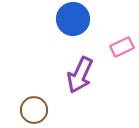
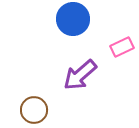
purple arrow: rotated 24 degrees clockwise
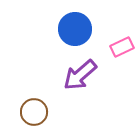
blue circle: moved 2 px right, 10 px down
brown circle: moved 2 px down
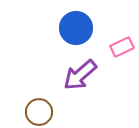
blue circle: moved 1 px right, 1 px up
brown circle: moved 5 px right
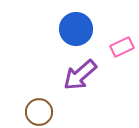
blue circle: moved 1 px down
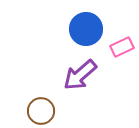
blue circle: moved 10 px right
brown circle: moved 2 px right, 1 px up
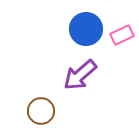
pink rectangle: moved 12 px up
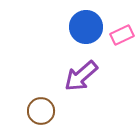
blue circle: moved 2 px up
purple arrow: moved 1 px right, 1 px down
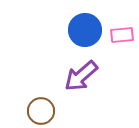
blue circle: moved 1 px left, 3 px down
pink rectangle: rotated 20 degrees clockwise
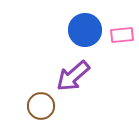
purple arrow: moved 8 px left
brown circle: moved 5 px up
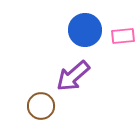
pink rectangle: moved 1 px right, 1 px down
